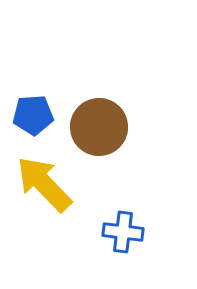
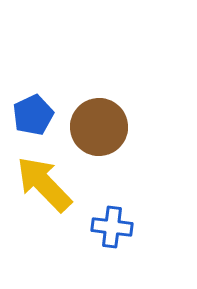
blue pentagon: rotated 21 degrees counterclockwise
blue cross: moved 11 px left, 5 px up
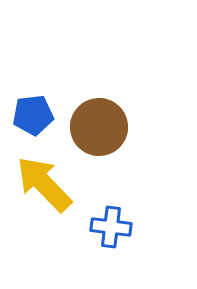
blue pentagon: rotated 18 degrees clockwise
blue cross: moved 1 px left
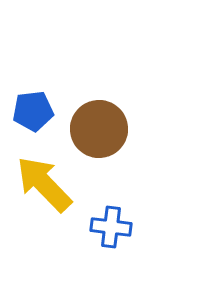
blue pentagon: moved 4 px up
brown circle: moved 2 px down
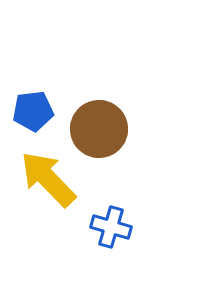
yellow arrow: moved 4 px right, 5 px up
blue cross: rotated 9 degrees clockwise
